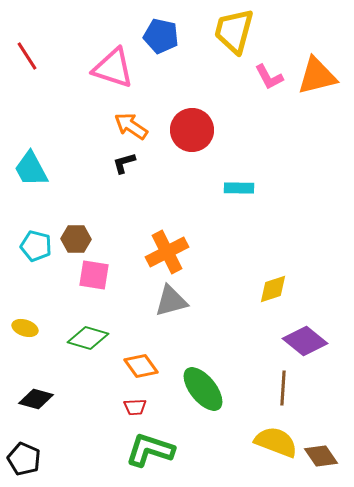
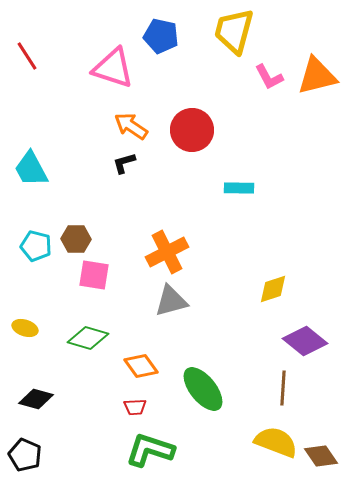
black pentagon: moved 1 px right, 4 px up
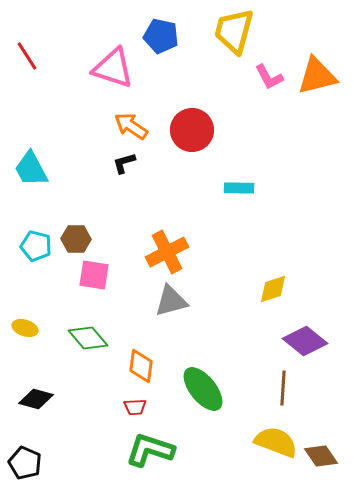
green diamond: rotated 33 degrees clockwise
orange diamond: rotated 44 degrees clockwise
black pentagon: moved 8 px down
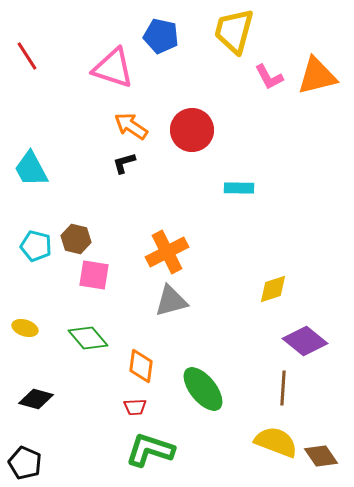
brown hexagon: rotated 12 degrees clockwise
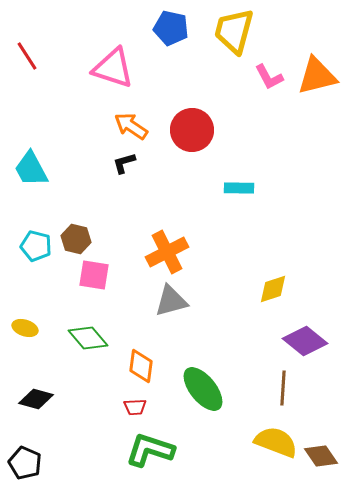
blue pentagon: moved 10 px right, 8 px up
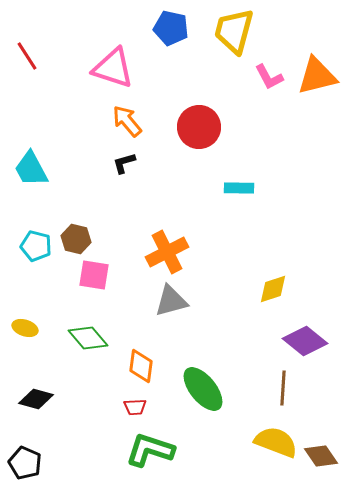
orange arrow: moved 4 px left, 5 px up; rotated 16 degrees clockwise
red circle: moved 7 px right, 3 px up
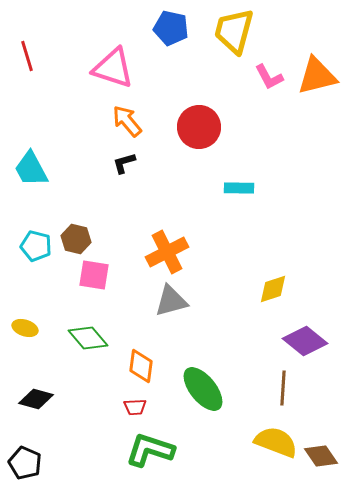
red line: rotated 16 degrees clockwise
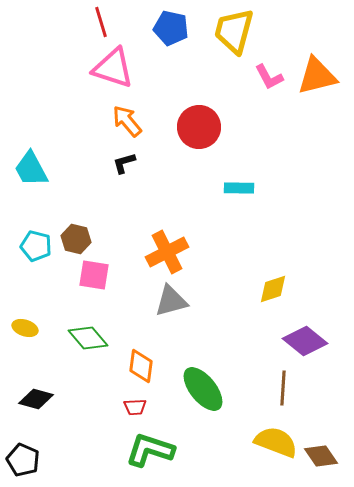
red line: moved 74 px right, 34 px up
black pentagon: moved 2 px left, 3 px up
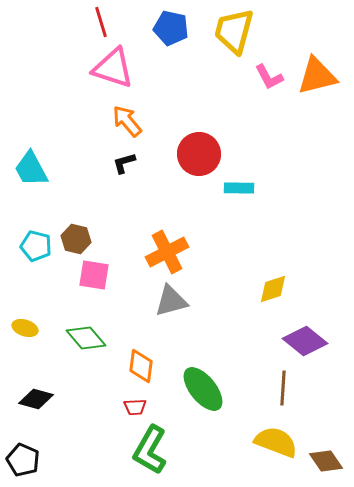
red circle: moved 27 px down
green diamond: moved 2 px left
green L-shape: rotated 78 degrees counterclockwise
brown diamond: moved 5 px right, 5 px down
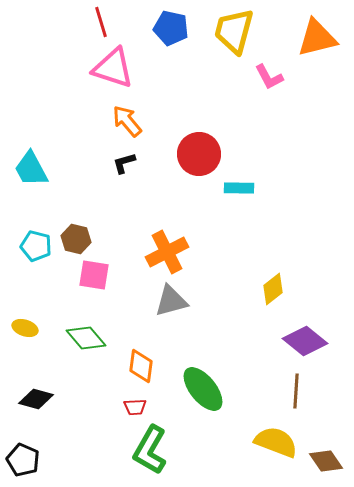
orange triangle: moved 38 px up
yellow diamond: rotated 20 degrees counterclockwise
brown line: moved 13 px right, 3 px down
